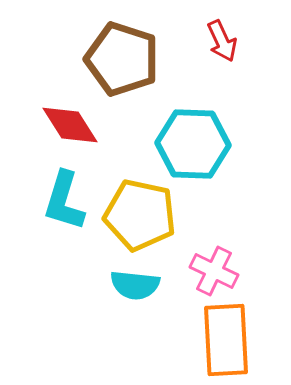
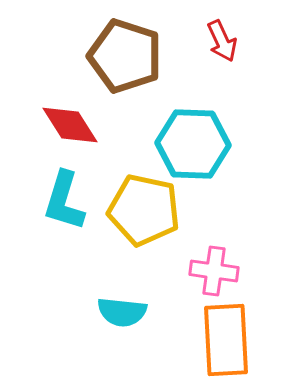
brown pentagon: moved 3 px right, 3 px up
yellow pentagon: moved 4 px right, 5 px up
pink cross: rotated 18 degrees counterclockwise
cyan semicircle: moved 13 px left, 27 px down
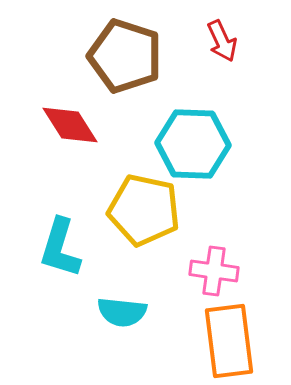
cyan L-shape: moved 4 px left, 47 px down
orange rectangle: moved 3 px right, 1 px down; rotated 4 degrees counterclockwise
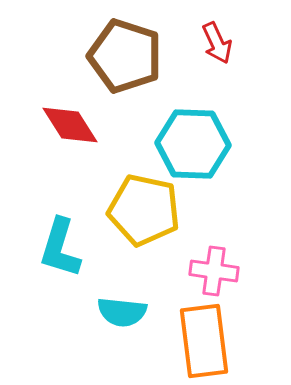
red arrow: moved 5 px left, 2 px down
orange rectangle: moved 25 px left
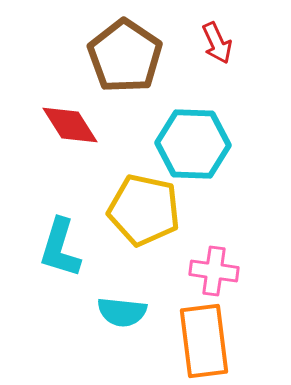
brown pentagon: rotated 16 degrees clockwise
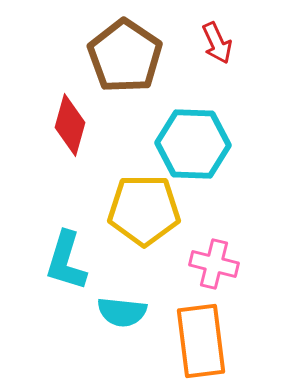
red diamond: rotated 48 degrees clockwise
yellow pentagon: rotated 12 degrees counterclockwise
cyan L-shape: moved 6 px right, 13 px down
pink cross: moved 7 px up; rotated 6 degrees clockwise
orange rectangle: moved 3 px left
